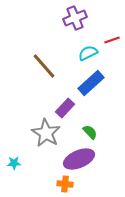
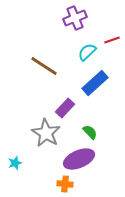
cyan semicircle: moved 1 px left, 1 px up; rotated 18 degrees counterclockwise
brown line: rotated 16 degrees counterclockwise
blue rectangle: moved 4 px right
cyan star: moved 1 px right; rotated 16 degrees counterclockwise
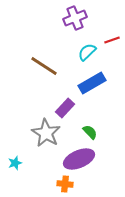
blue rectangle: moved 3 px left; rotated 12 degrees clockwise
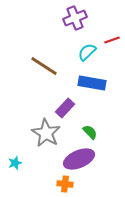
blue rectangle: rotated 40 degrees clockwise
